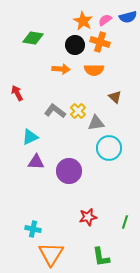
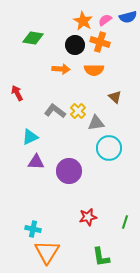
orange triangle: moved 4 px left, 2 px up
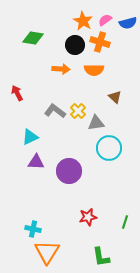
blue semicircle: moved 6 px down
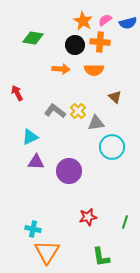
orange cross: rotated 12 degrees counterclockwise
cyan circle: moved 3 px right, 1 px up
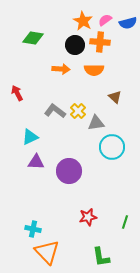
orange triangle: rotated 16 degrees counterclockwise
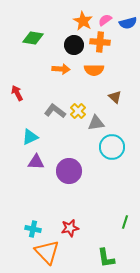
black circle: moved 1 px left
red star: moved 18 px left, 11 px down
green L-shape: moved 5 px right, 1 px down
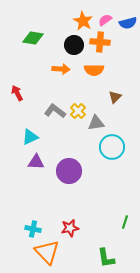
brown triangle: rotated 32 degrees clockwise
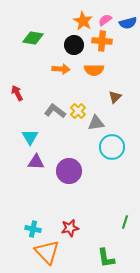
orange cross: moved 2 px right, 1 px up
cyan triangle: rotated 36 degrees counterclockwise
